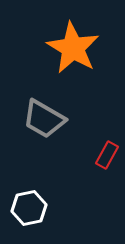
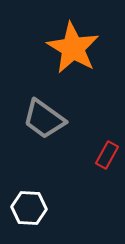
gray trapezoid: rotated 6 degrees clockwise
white hexagon: rotated 16 degrees clockwise
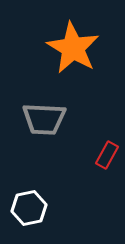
gray trapezoid: rotated 33 degrees counterclockwise
white hexagon: rotated 16 degrees counterclockwise
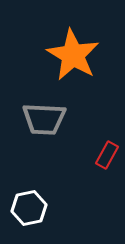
orange star: moved 7 px down
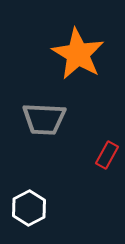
orange star: moved 5 px right, 1 px up
white hexagon: rotated 16 degrees counterclockwise
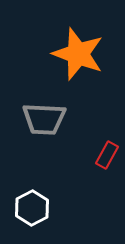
orange star: rotated 10 degrees counterclockwise
white hexagon: moved 3 px right
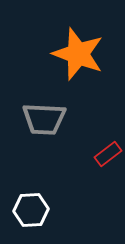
red rectangle: moved 1 px right, 1 px up; rotated 24 degrees clockwise
white hexagon: moved 1 px left, 2 px down; rotated 24 degrees clockwise
